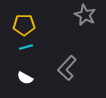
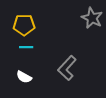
gray star: moved 7 px right, 3 px down
cyan line: rotated 16 degrees clockwise
white semicircle: moved 1 px left, 1 px up
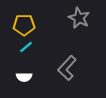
gray star: moved 13 px left
cyan line: rotated 40 degrees counterclockwise
white semicircle: rotated 28 degrees counterclockwise
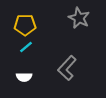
yellow pentagon: moved 1 px right
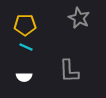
cyan line: rotated 64 degrees clockwise
gray L-shape: moved 2 px right, 3 px down; rotated 45 degrees counterclockwise
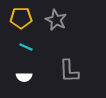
gray star: moved 23 px left, 2 px down
yellow pentagon: moved 4 px left, 7 px up
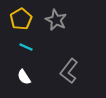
yellow pentagon: moved 1 px down; rotated 30 degrees counterclockwise
gray L-shape: rotated 40 degrees clockwise
white semicircle: rotated 56 degrees clockwise
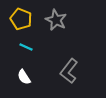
yellow pentagon: rotated 20 degrees counterclockwise
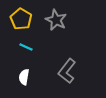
yellow pentagon: rotated 10 degrees clockwise
gray L-shape: moved 2 px left
white semicircle: rotated 42 degrees clockwise
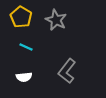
yellow pentagon: moved 2 px up
white semicircle: rotated 105 degrees counterclockwise
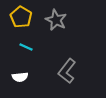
white semicircle: moved 4 px left
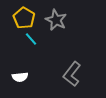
yellow pentagon: moved 3 px right, 1 px down
cyan line: moved 5 px right, 8 px up; rotated 24 degrees clockwise
gray L-shape: moved 5 px right, 3 px down
